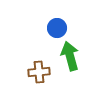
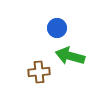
green arrow: rotated 60 degrees counterclockwise
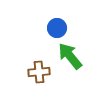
green arrow: rotated 36 degrees clockwise
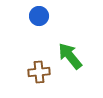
blue circle: moved 18 px left, 12 px up
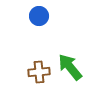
green arrow: moved 11 px down
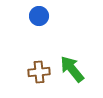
green arrow: moved 2 px right, 2 px down
